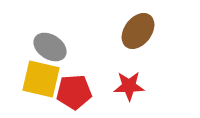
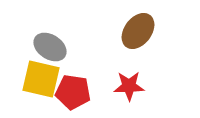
red pentagon: moved 1 px left; rotated 12 degrees clockwise
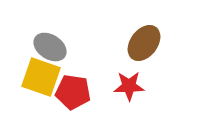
brown ellipse: moved 6 px right, 12 px down
yellow square: moved 2 px up; rotated 6 degrees clockwise
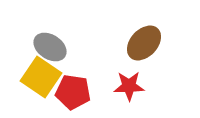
brown ellipse: rotated 6 degrees clockwise
yellow square: rotated 15 degrees clockwise
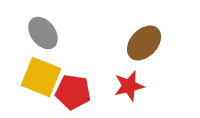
gray ellipse: moved 7 px left, 14 px up; rotated 20 degrees clockwise
yellow square: rotated 12 degrees counterclockwise
red star: rotated 12 degrees counterclockwise
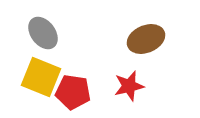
brown ellipse: moved 2 px right, 4 px up; rotated 24 degrees clockwise
